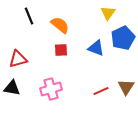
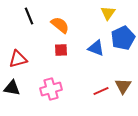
brown triangle: moved 3 px left, 1 px up
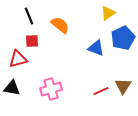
yellow triangle: rotated 21 degrees clockwise
red square: moved 29 px left, 9 px up
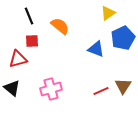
orange semicircle: moved 1 px down
blue triangle: moved 1 px down
black triangle: rotated 30 degrees clockwise
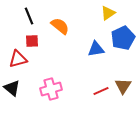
blue triangle: rotated 30 degrees counterclockwise
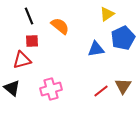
yellow triangle: moved 1 px left, 1 px down
red triangle: moved 4 px right, 1 px down
red line: rotated 14 degrees counterclockwise
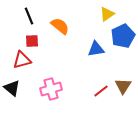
blue pentagon: moved 2 px up
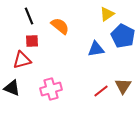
blue pentagon: rotated 20 degrees counterclockwise
black triangle: rotated 18 degrees counterclockwise
